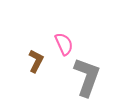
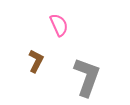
pink semicircle: moved 5 px left, 19 px up
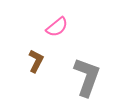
pink semicircle: moved 2 px left, 2 px down; rotated 75 degrees clockwise
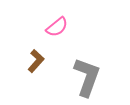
brown L-shape: rotated 15 degrees clockwise
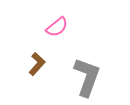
brown L-shape: moved 1 px right, 3 px down
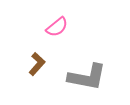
gray L-shape: rotated 81 degrees clockwise
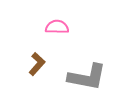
pink semicircle: rotated 140 degrees counterclockwise
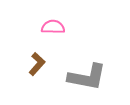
pink semicircle: moved 4 px left
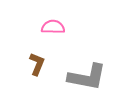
brown L-shape: rotated 20 degrees counterclockwise
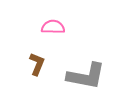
gray L-shape: moved 1 px left, 1 px up
